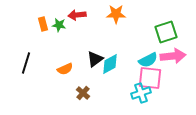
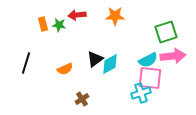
orange star: moved 1 px left, 2 px down
brown cross: moved 1 px left, 6 px down; rotated 16 degrees clockwise
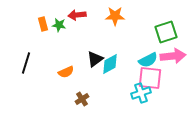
orange semicircle: moved 1 px right, 3 px down
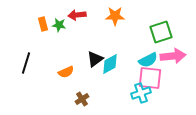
green square: moved 5 px left
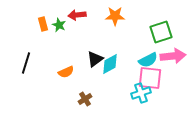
green star: rotated 16 degrees clockwise
brown cross: moved 3 px right
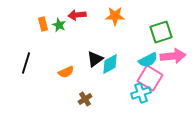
pink square: rotated 25 degrees clockwise
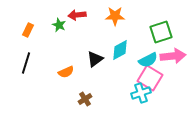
orange rectangle: moved 15 px left, 6 px down; rotated 40 degrees clockwise
cyan diamond: moved 10 px right, 14 px up
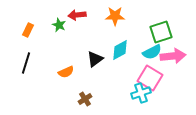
cyan semicircle: moved 4 px right, 8 px up
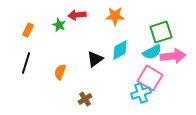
orange semicircle: moved 6 px left; rotated 133 degrees clockwise
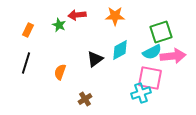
pink square: rotated 20 degrees counterclockwise
